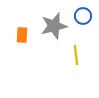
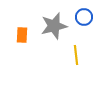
blue circle: moved 1 px right, 1 px down
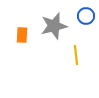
blue circle: moved 2 px right, 1 px up
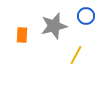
yellow line: rotated 36 degrees clockwise
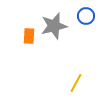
orange rectangle: moved 7 px right, 1 px down
yellow line: moved 28 px down
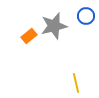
orange rectangle: rotated 49 degrees clockwise
yellow line: rotated 42 degrees counterclockwise
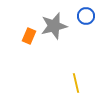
orange rectangle: rotated 28 degrees counterclockwise
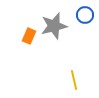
blue circle: moved 1 px left, 1 px up
yellow line: moved 2 px left, 3 px up
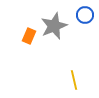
gray star: rotated 8 degrees counterclockwise
